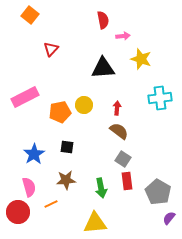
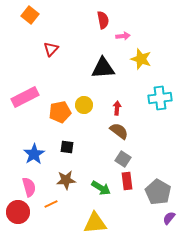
green arrow: rotated 48 degrees counterclockwise
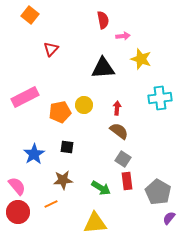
brown star: moved 3 px left
pink semicircle: moved 12 px left, 1 px up; rotated 24 degrees counterclockwise
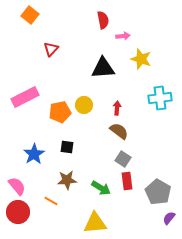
brown star: moved 4 px right
orange line: moved 3 px up; rotated 56 degrees clockwise
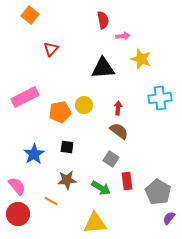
red arrow: moved 1 px right
gray square: moved 12 px left
red circle: moved 2 px down
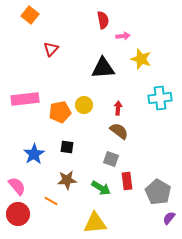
pink rectangle: moved 2 px down; rotated 20 degrees clockwise
gray square: rotated 14 degrees counterclockwise
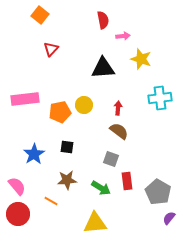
orange square: moved 10 px right
